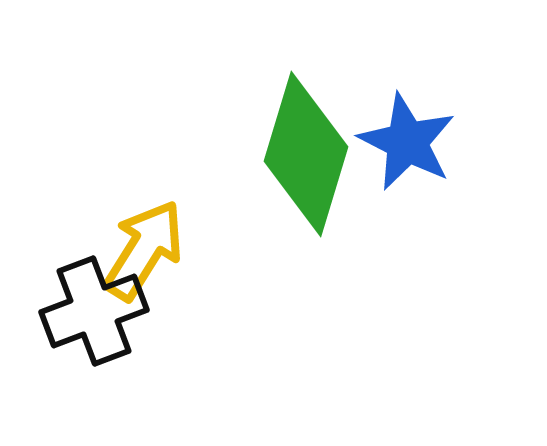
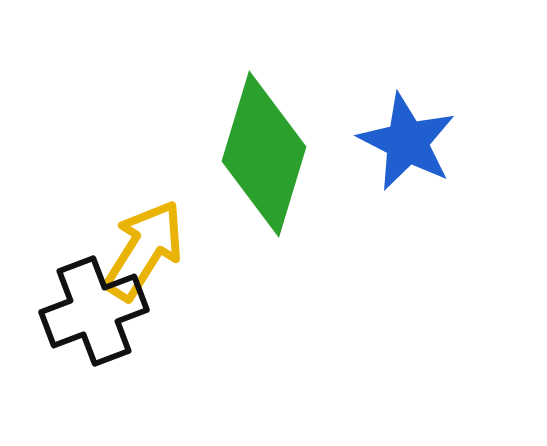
green diamond: moved 42 px left
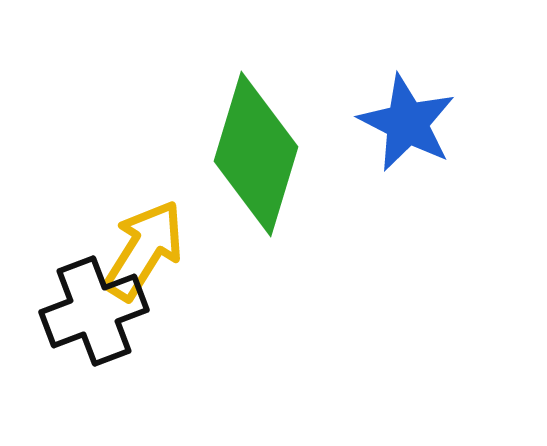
blue star: moved 19 px up
green diamond: moved 8 px left
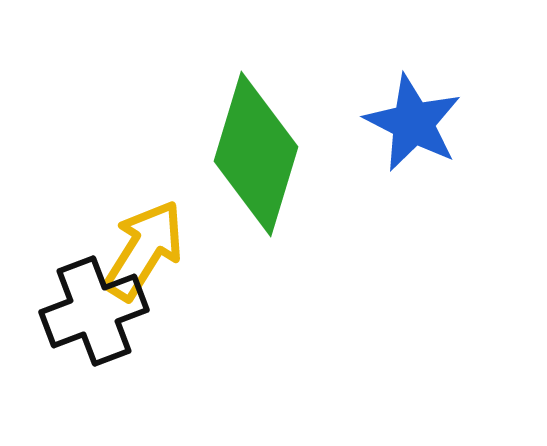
blue star: moved 6 px right
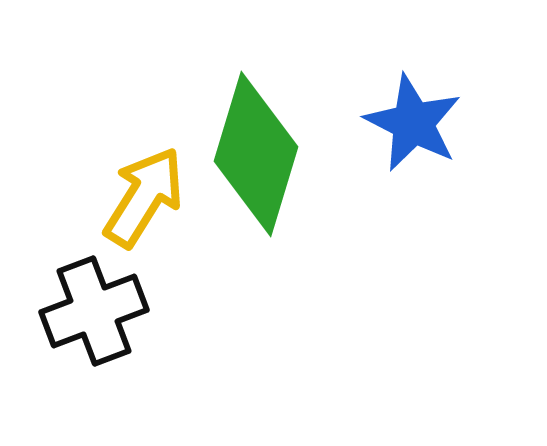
yellow arrow: moved 53 px up
